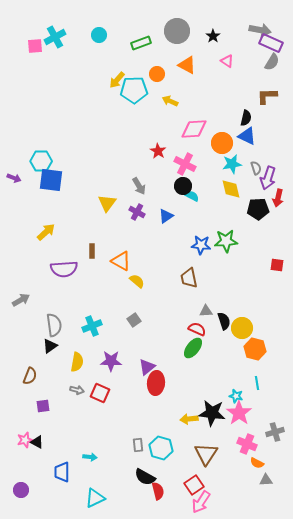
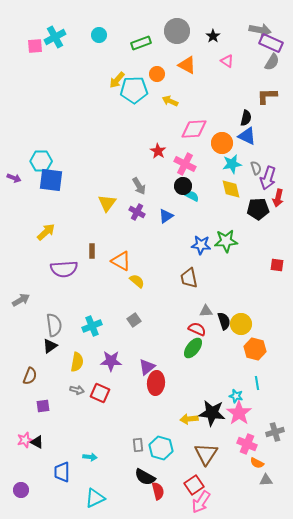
yellow circle at (242, 328): moved 1 px left, 4 px up
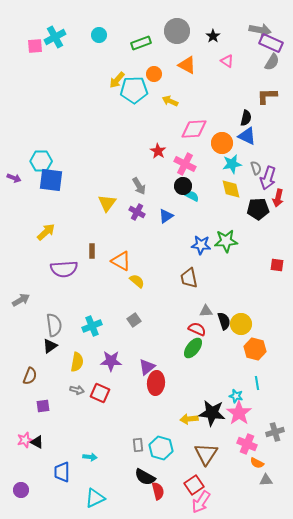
orange circle at (157, 74): moved 3 px left
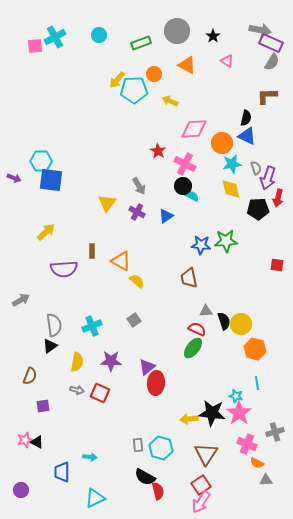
red square at (194, 485): moved 7 px right
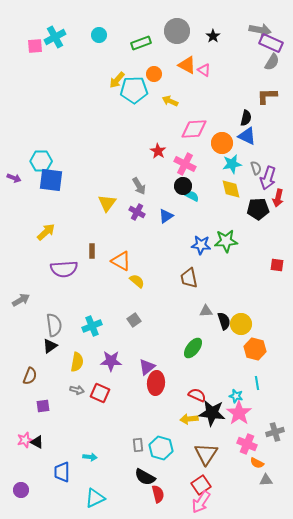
pink triangle at (227, 61): moved 23 px left, 9 px down
red semicircle at (197, 329): moved 66 px down
red semicircle at (158, 491): moved 3 px down
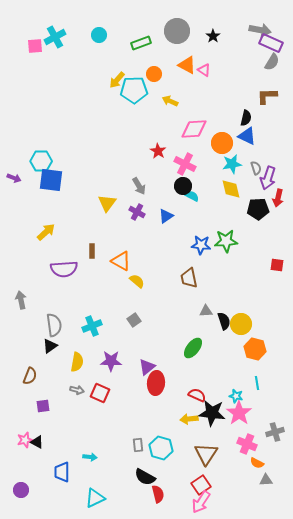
gray arrow at (21, 300): rotated 72 degrees counterclockwise
